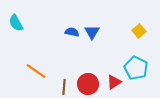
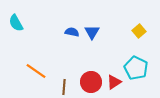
red circle: moved 3 px right, 2 px up
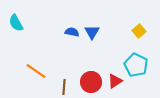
cyan pentagon: moved 3 px up
red triangle: moved 1 px right, 1 px up
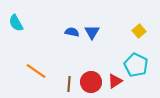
brown line: moved 5 px right, 3 px up
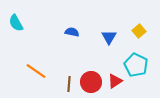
blue triangle: moved 17 px right, 5 px down
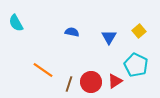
orange line: moved 7 px right, 1 px up
brown line: rotated 14 degrees clockwise
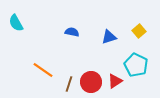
blue triangle: rotated 42 degrees clockwise
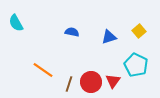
red triangle: moved 2 px left; rotated 21 degrees counterclockwise
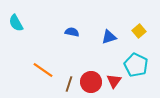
red triangle: moved 1 px right
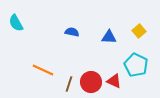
blue triangle: rotated 21 degrees clockwise
orange line: rotated 10 degrees counterclockwise
red triangle: rotated 42 degrees counterclockwise
